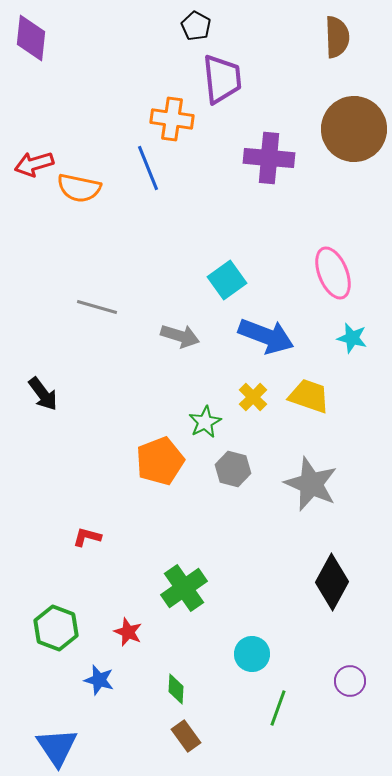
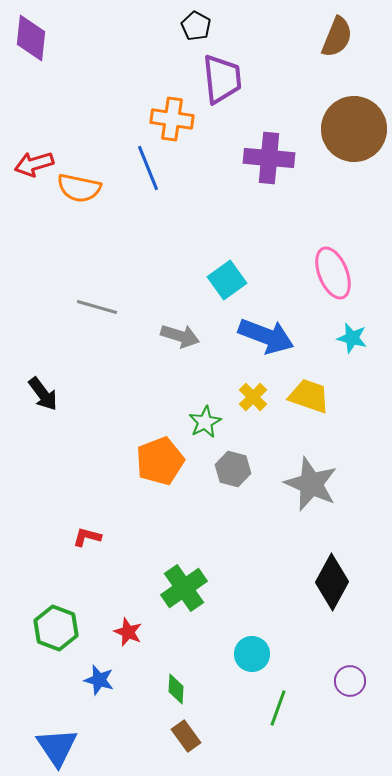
brown semicircle: rotated 24 degrees clockwise
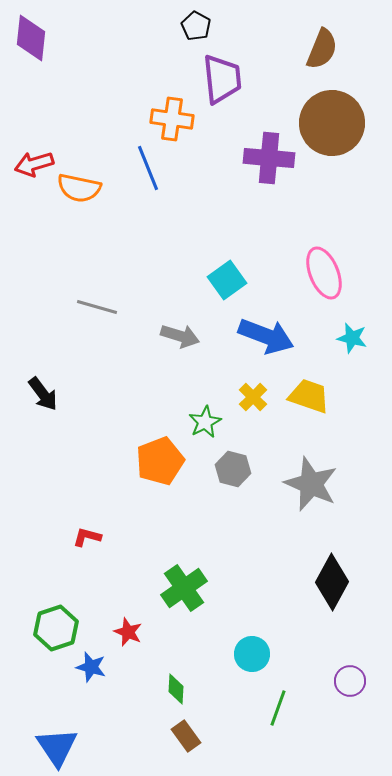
brown semicircle: moved 15 px left, 12 px down
brown circle: moved 22 px left, 6 px up
pink ellipse: moved 9 px left
green hexagon: rotated 21 degrees clockwise
blue star: moved 8 px left, 13 px up
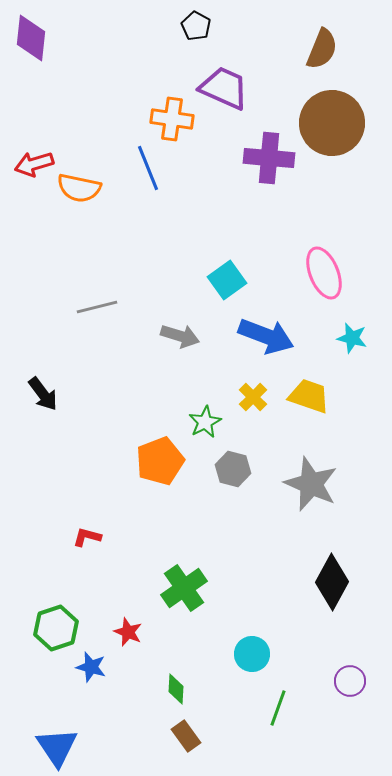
purple trapezoid: moved 2 px right, 9 px down; rotated 60 degrees counterclockwise
gray line: rotated 30 degrees counterclockwise
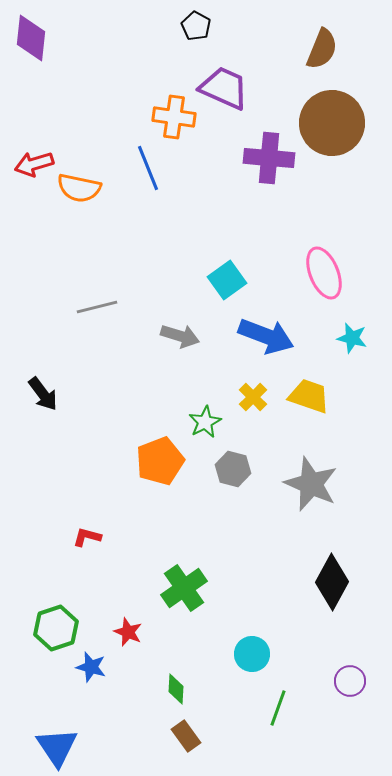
orange cross: moved 2 px right, 2 px up
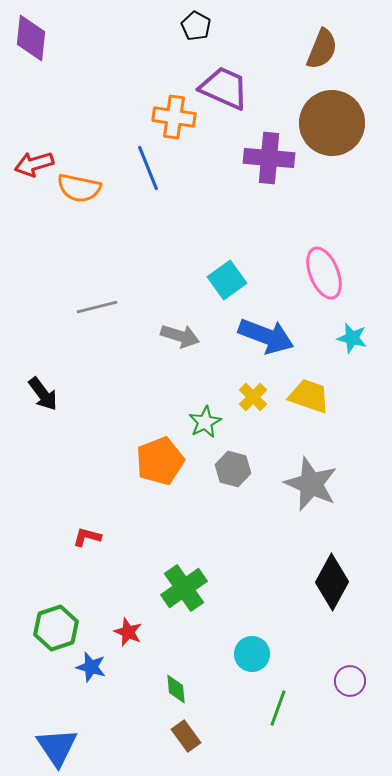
green diamond: rotated 8 degrees counterclockwise
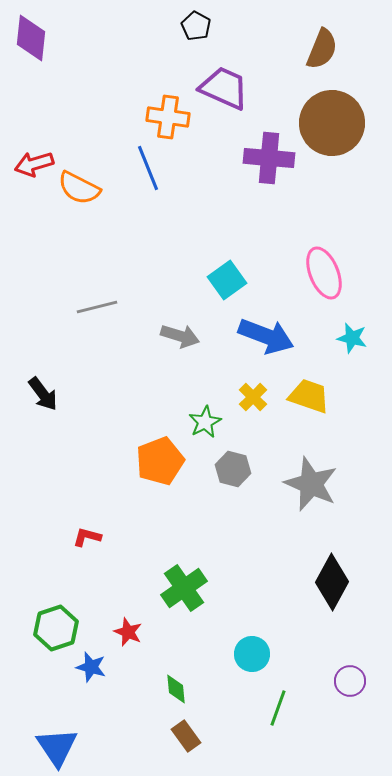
orange cross: moved 6 px left
orange semicircle: rotated 15 degrees clockwise
